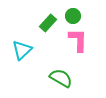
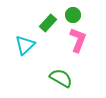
green circle: moved 1 px up
pink L-shape: rotated 20 degrees clockwise
cyan triangle: moved 3 px right, 5 px up
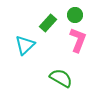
green circle: moved 2 px right
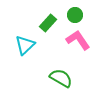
pink L-shape: rotated 55 degrees counterclockwise
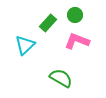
pink L-shape: moved 1 px left, 1 px down; rotated 35 degrees counterclockwise
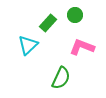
pink L-shape: moved 5 px right, 6 px down
cyan triangle: moved 3 px right
green semicircle: rotated 85 degrees clockwise
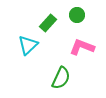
green circle: moved 2 px right
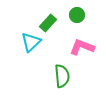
cyan triangle: moved 3 px right, 3 px up
green semicircle: moved 1 px right, 2 px up; rotated 30 degrees counterclockwise
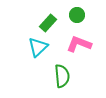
cyan triangle: moved 7 px right, 5 px down
pink L-shape: moved 3 px left, 3 px up
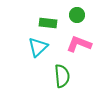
green rectangle: rotated 54 degrees clockwise
